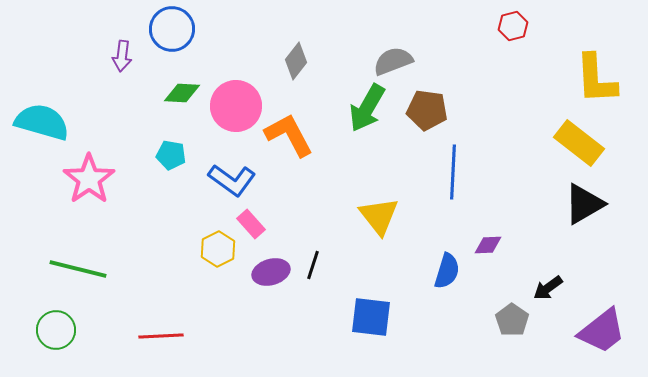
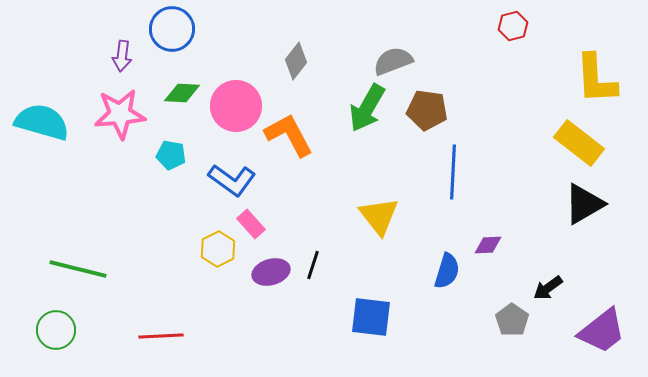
pink star: moved 31 px right, 65 px up; rotated 30 degrees clockwise
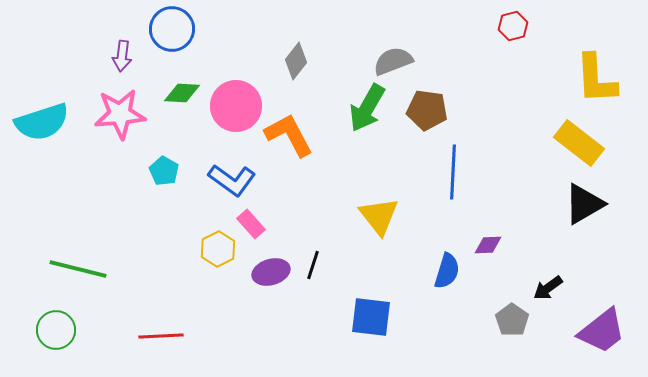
cyan semicircle: rotated 146 degrees clockwise
cyan pentagon: moved 7 px left, 16 px down; rotated 20 degrees clockwise
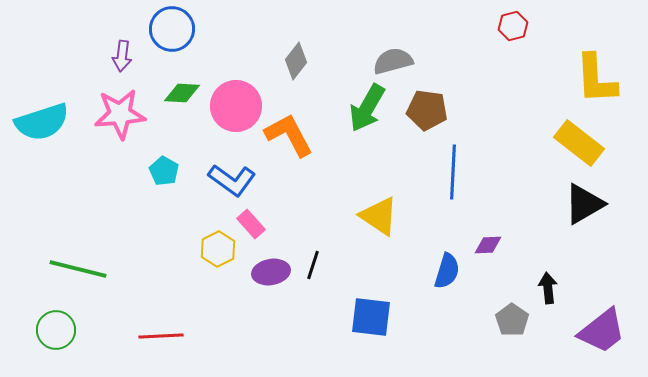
gray semicircle: rotated 6 degrees clockwise
yellow triangle: rotated 18 degrees counterclockwise
purple ellipse: rotated 6 degrees clockwise
black arrow: rotated 120 degrees clockwise
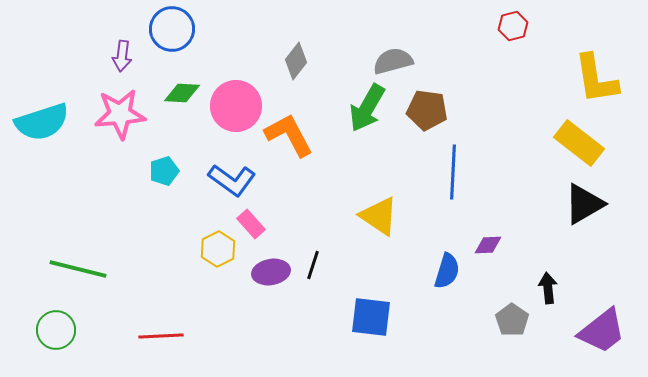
yellow L-shape: rotated 6 degrees counterclockwise
cyan pentagon: rotated 24 degrees clockwise
